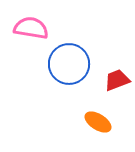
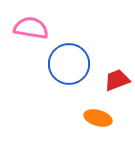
orange ellipse: moved 4 px up; rotated 16 degrees counterclockwise
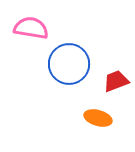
red trapezoid: moved 1 px left, 1 px down
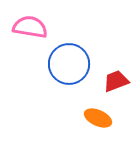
pink semicircle: moved 1 px left, 1 px up
orange ellipse: rotated 8 degrees clockwise
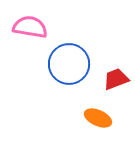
red trapezoid: moved 2 px up
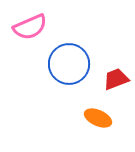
pink semicircle: rotated 148 degrees clockwise
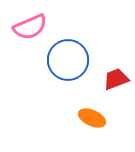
blue circle: moved 1 px left, 4 px up
orange ellipse: moved 6 px left
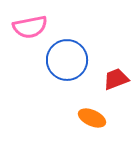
pink semicircle: rotated 12 degrees clockwise
blue circle: moved 1 px left
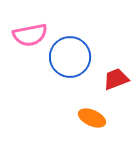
pink semicircle: moved 8 px down
blue circle: moved 3 px right, 3 px up
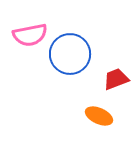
blue circle: moved 3 px up
orange ellipse: moved 7 px right, 2 px up
